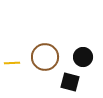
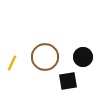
yellow line: rotated 63 degrees counterclockwise
black square: moved 2 px left, 1 px up; rotated 24 degrees counterclockwise
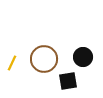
brown circle: moved 1 px left, 2 px down
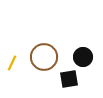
brown circle: moved 2 px up
black square: moved 1 px right, 2 px up
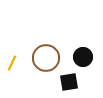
brown circle: moved 2 px right, 1 px down
black square: moved 3 px down
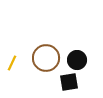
black circle: moved 6 px left, 3 px down
